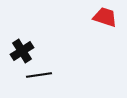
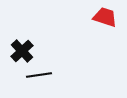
black cross: rotated 10 degrees counterclockwise
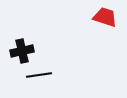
black cross: rotated 30 degrees clockwise
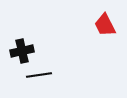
red trapezoid: moved 8 px down; rotated 135 degrees counterclockwise
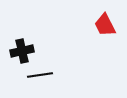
black line: moved 1 px right
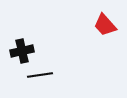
red trapezoid: rotated 15 degrees counterclockwise
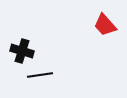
black cross: rotated 30 degrees clockwise
